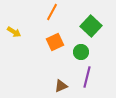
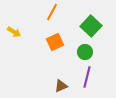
green circle: moved 4 px right
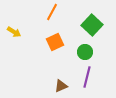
green square: moved 1 px right, 1 px up
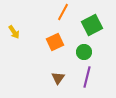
orange line: moved 11 px right
green square: rotated 20 degrees clockwise
yellow arrow: rotated 24 degrees clockwise
green circle: moved 1 px left
brown triangle: moved 3 px left, 8 px up; rotated 32 degrees counterclockwise
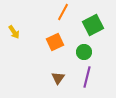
green square: moved 1 px right
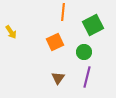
orange line: rotated 24 degrees counterclockwise
yellow arrow: moved 3 px left
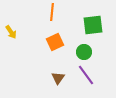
orange line: moved 11 px left
green square: rotated 20 degrees clockwise
purple line: moved 1 px left, 2 px up; rotated 50 degrees counterclockwise
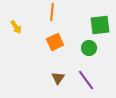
green square: moved 7 px right
yellow arrow: moved 5 px right, 5 px up
green circle: moved 5 px right, 4 px up
purple line: moved 5 px down
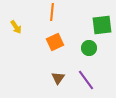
green square: moved 2 px right
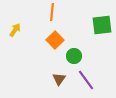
yellow arrow: moved 1 px left, 3 px down; rotated 112 degrees counterclockwise
orange square: moved 2 px up; rotated 18 degrees counterclockwise
green circle: moved 15 px left, 8 px down
brown triangle: moved 1 px right, 1 px down
